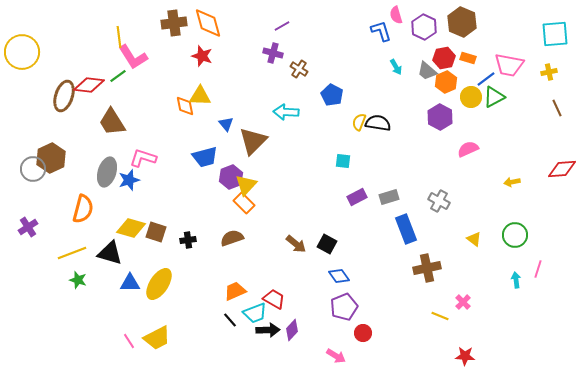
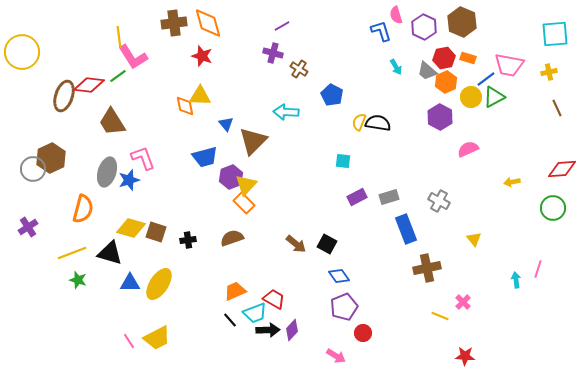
pink L-shape at (143, 158): rotated 52 degrees clockwise
green circle at (515, 235): moved 38 px right, 27 px up
yellow triangle at (474, 239): rotated 14 degrees clockwise
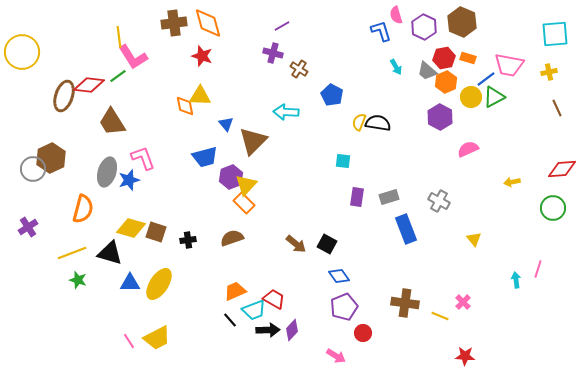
purple rectangle at (357, 197): rotated 54 degrees counterclockwise
brown cross at (427, 268): moved 22 px left, 35 px down; rotated 20 degrees clockwise
cyan trapezoid at (255, 313): moved 1 px left, 3 px up
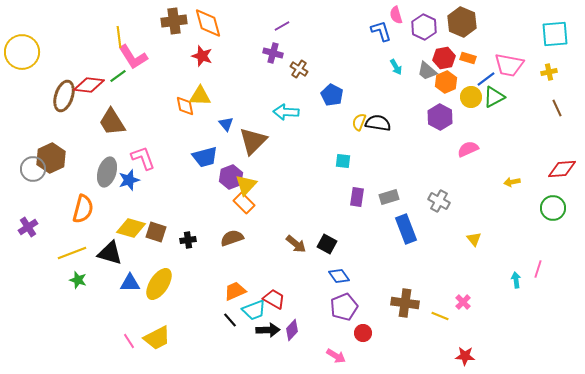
brown cross at (174, 23): moved 2 px up
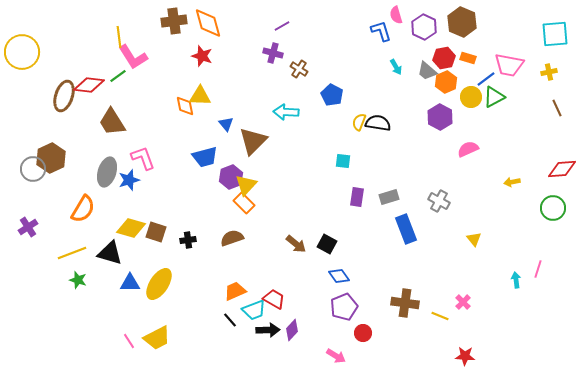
orange semicircle at (83, 209): rotated 16 degrees clockwise
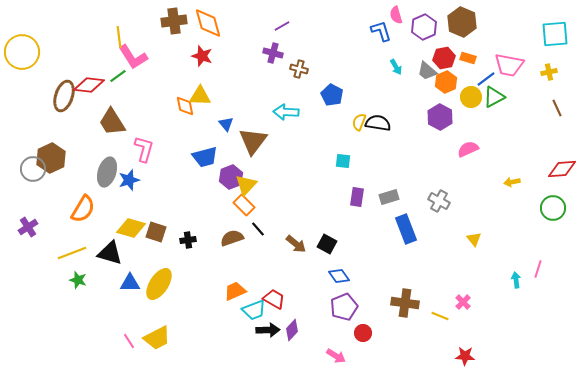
purple hexagon at (424, 27): rotated 10 degrees clockwise
brown cross at (299, 69): rotated 18 degrees counterclockwise
brown triangle at (253, 141): rotated 8 degrees counterclockwise
pink L-shape at (143, 158): moved 1 px right, 9 px up; rotated 36 degrees clockwise
orange rectangle at (244, 203): moved 2 px down
black line at (230, 320): moved 28 px right, 91 px up
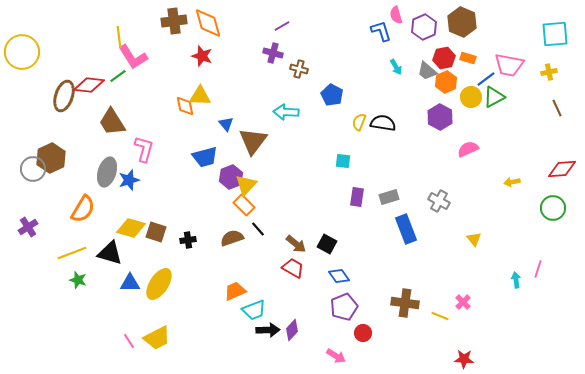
black semicircle at (378, 123): moved 5 px right
red trapezoid at (274, 299): moved 19 px right, 31 px up
red star at (465, 356): moved 1 px left, 3 px down
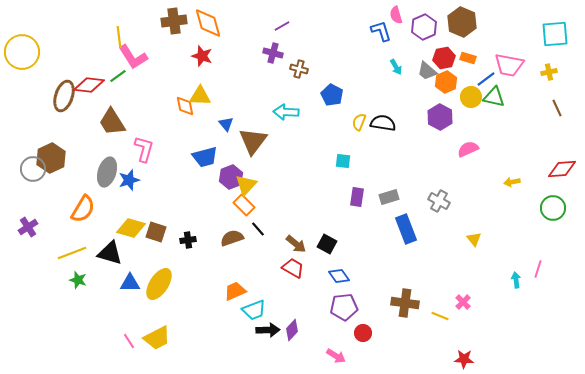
green triangle at (494, 97): rotated 40 degrees clockwise
purple pentagon at (344, 307): rotated 16 degrees clockwise
